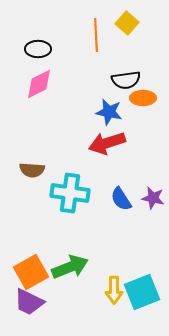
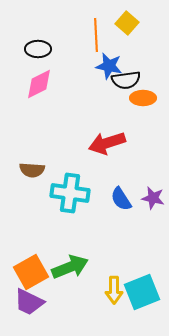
blue star: moved 46 px up
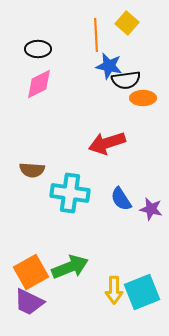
purple star: moved 2 px left, 11 px down
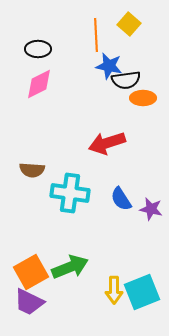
yellow square: moved 2 px right, 1 px down
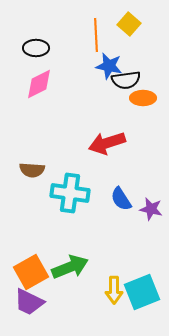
black ellipse: moved 2 px left, 1 px up
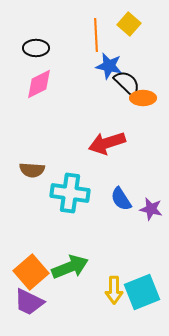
black semicircle: moved 1 px right, 3 px down; rotated 128 degrees counterclockwise
orange square: rotated 12 degrees counterclockwise
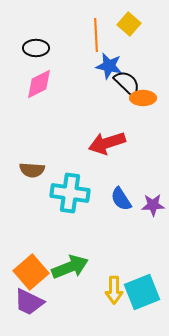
purple star: moved 2 px right, 4 px up; rotated 15 degrees counterclockwise
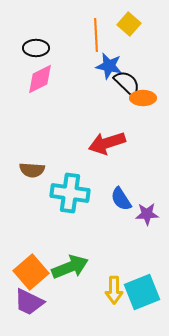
pink diamond: moved 1 px right, 5 px up
purple star: moved 6 px left, 9 px down
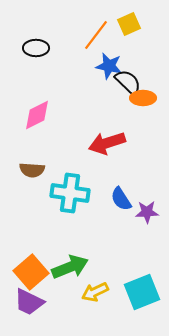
yellow square: rotated 25 degrees clockwise
orange line: rotated 40 degrees clockwise
pink diamond: moved 3 px left, 36 px down
black semicircle: moved 1 px right, 1 px up
purple star: moved 2 px up
yellow arrow: moved 19 px left, 2 px down; rotated 64 degrees clockwise
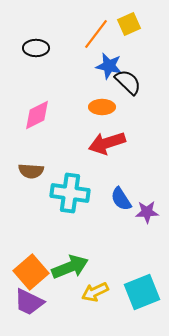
orange line: moved 1 px up
orange ellipse: moved 41 px left, 9 px down
brown semicircle: moved 1 px left, 1 px down
